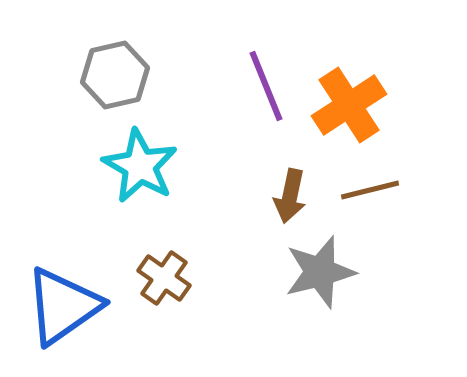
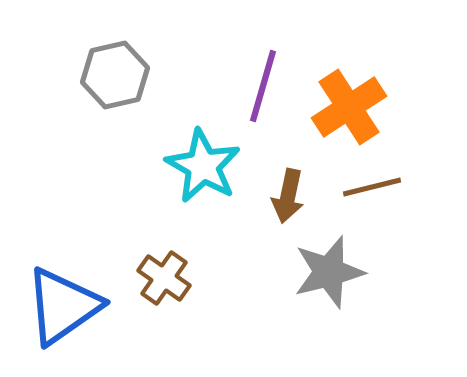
purple line: moved 3 px left; rotated 38 degrees clockwise
orange cross: moved 2 px down
cyan star: moved 63 px right
brown line: moved 2 px right, 3 px up
brown arrow: moved 2 px left
gray star: moved 9 px right
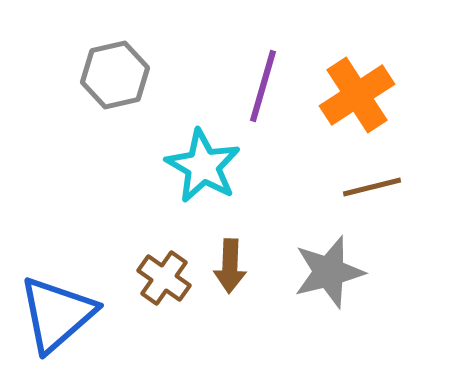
orange cross: moved 8 px right, 12 px up
brown arrow: moved 58 px left, 70 px down; rotated 10 degrees counterclockwise
blue triangle: moved 6 px left, 8 px down; rotated 6 degrees counterclockwise
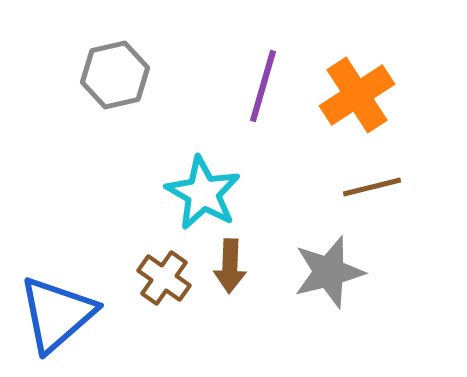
cyan star: moved 27 px down
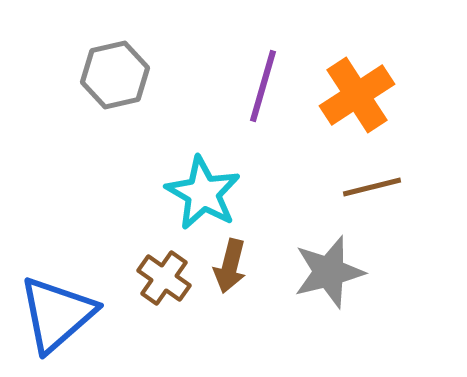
brown arrow: rotated 12 degrees clockwise
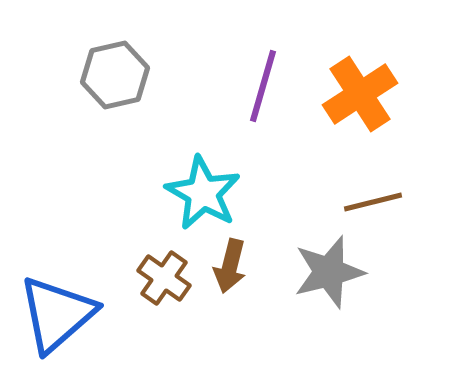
orange cross: moved 3 px right, 1 px up
brown line: moved 1 px right, 15 px down
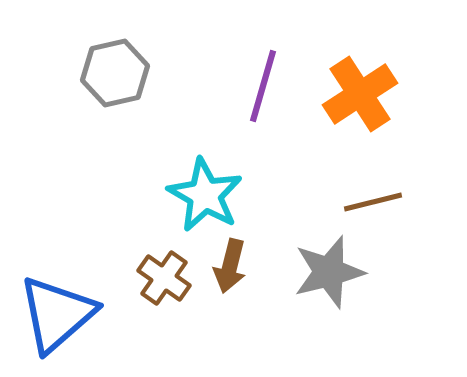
gray hexagon: moved 2 px up
cyan star: moved 2 px right, 2 px down
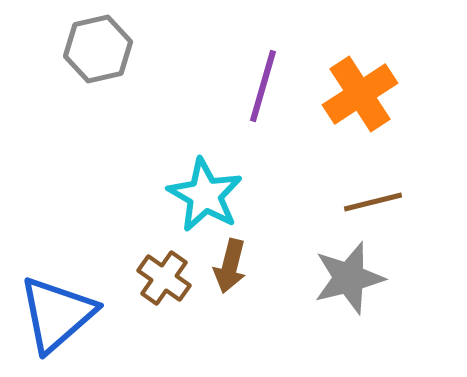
gray hexagon: moved 17 px left, 24 px up
gray star: moved 20 px right, 6 px down
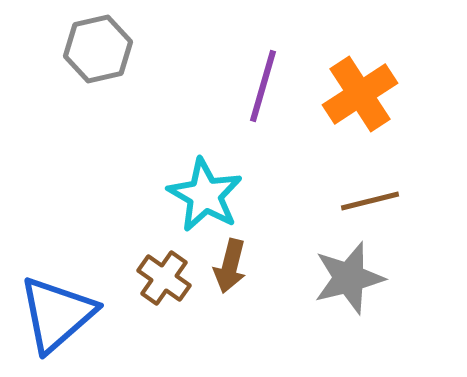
brown line: moved 3 px left, 1 px up
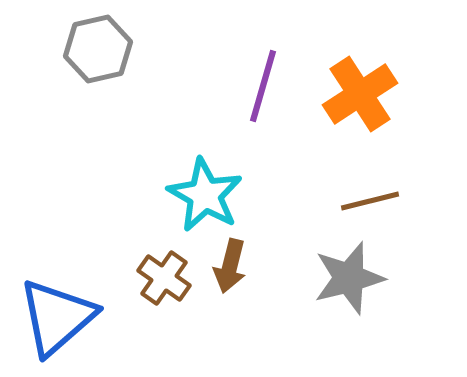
blue triangle: moved 3 px down
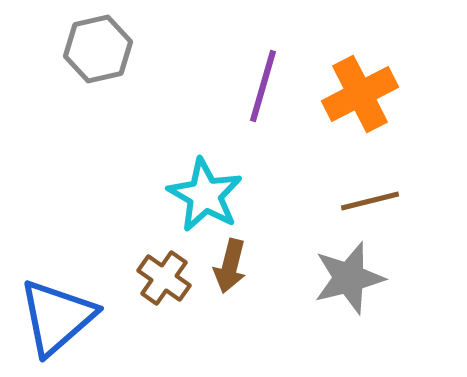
orange cross: rotated 6 degrees clockwise
